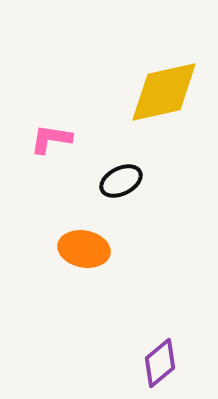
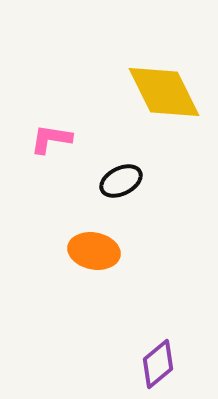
yellow diamond: rotated 76 degrees clockwise
orange ellipse: moved 10 px right, 2 px down
purple diamond: moved 2 px left, 1 px down
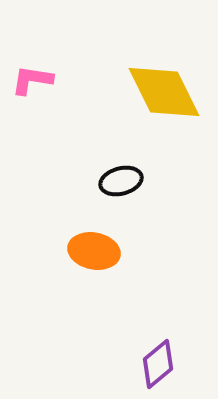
pink L-shape: moved 19 px left, 59 px up
black ellipse: rotated 12 degrees clockwise
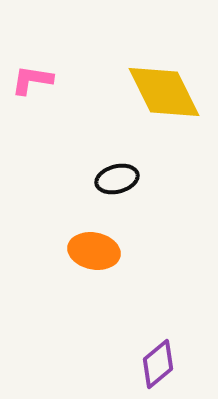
black ellipse: moved 4 px left, 2 px up
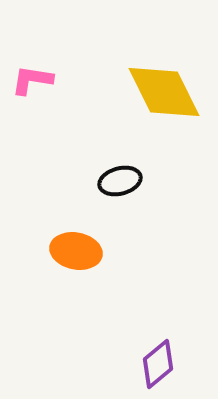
black ellipse: moved 3 px right, 2 px down
orange ellipse: moved 18 px left
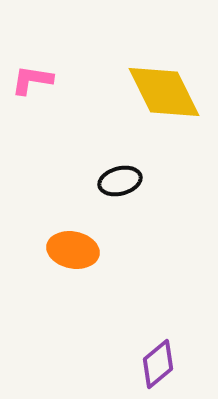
orange ellipse: moved 3 px left, 1 px up
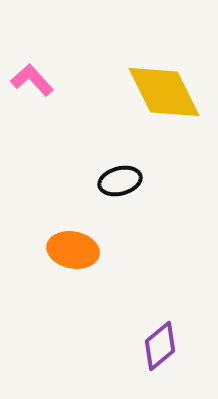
pink L-shape: rotated 39 degrees clockwise
purple diamond: moved 2 px right, 18 px up
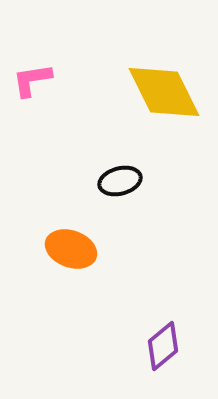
pink L-shape: rotated 57 degrees counterclockwise
orange ellipse: moved 2 px left, 1 px up; rotated 9 degrees clockwise
purple diamond: moved 3 px right
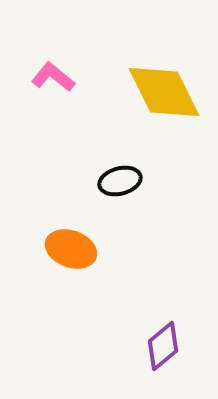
pink L-shape: moved 21 px right, 3 px up; rotated 48 degrees clockwise
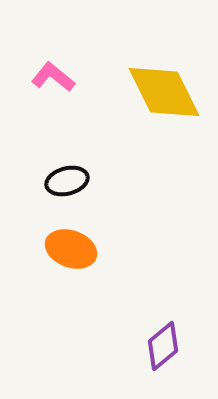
black ellipse: moved 53 px left
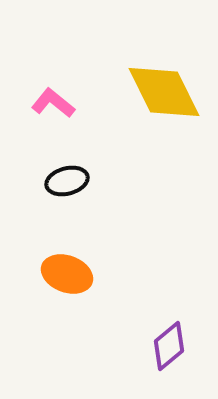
pink L-shape: moved 26 px down
orange ellipse: moved 4 px left, 25 px down
purple diamond: moved 6 px right
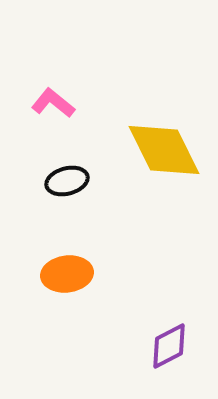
yellow diamond: moved 58 px down
orange ellipse: rotated 27 degrees counterclockwise
purple diamond: rotated 12 degrees clockwise
